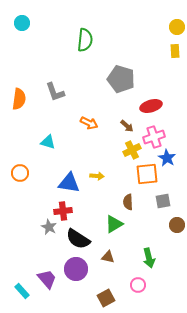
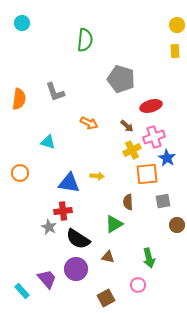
yellow circle: moved 2 px up
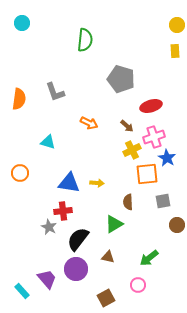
yellow arrow: moved 7 px down
black semicircle: rotated 95 degrees clockwise
green arrow: rotated 66 degrees clockwise
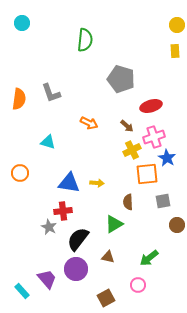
gray L-shape: moved 4 px left, 1 px down
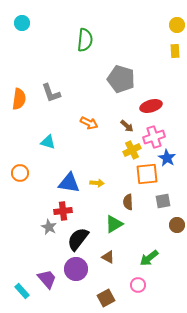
brown triangle: rotated 16 degrees clockwise
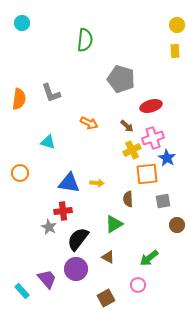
pink cross: moved 1 px left, 1 px down
brown semicircle: moved 3 px up
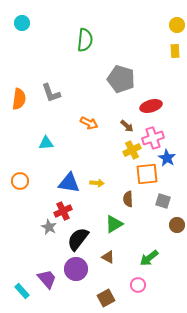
cyan triangle: moved 2 px left, 1 px down; rotated 21 degrees counterclockwise
orange circle: moved 8 px down
gray square: rotated 28 degrees clockwise
red cross: rotated 18 degrees counterclockwise
